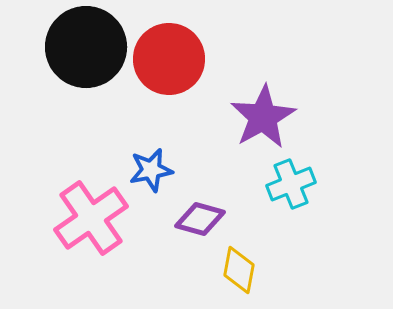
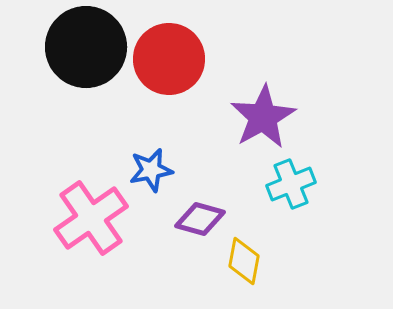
yellow diamond: moved 5 px right, 9 px up
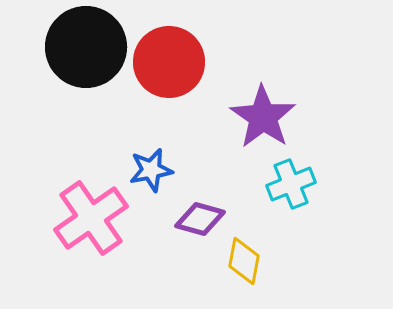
red circle: moved 3 px down
purple star: rotated 8 degrees counterclockwise
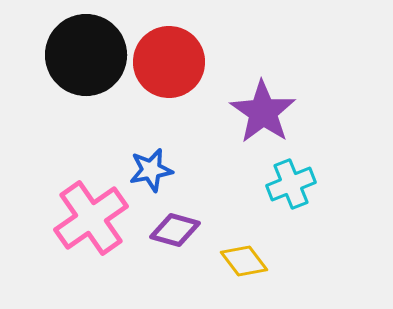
black circle: moved 8 px down
purple star: moved 5 px up
purple diamond: moved 25 px left, 11 px down
yellow diamond: rotated 48 degrees counterclockwise
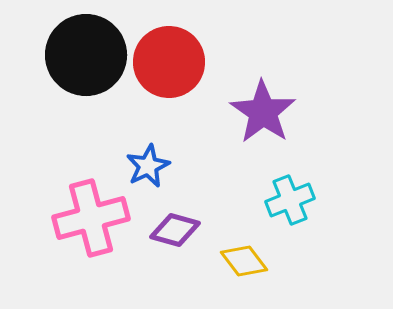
blue star: moved 3 px left, 4 px up; rotated 15 degrees counterclockwise
cyan cross: moved 1 px left, 16 px down
pink cross: rotated 20 degrees clockwise
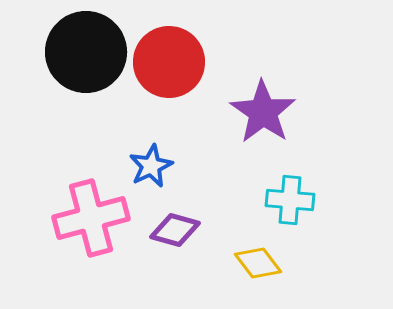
black circle: moved 3 px up
blue star: moved 3 px right
cyan cross: rotated 27 degrees clockwise
yellow diamond: moved 14 px right, 2 px down
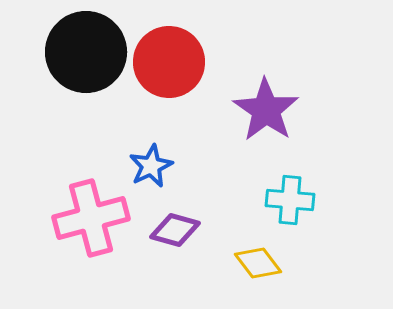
purple star: moved 3 px right, 2 px up
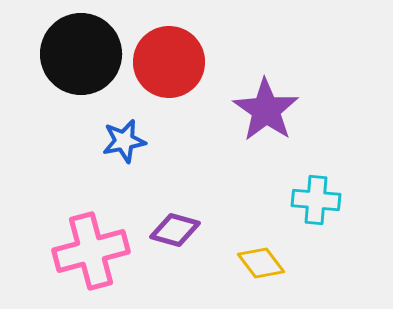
black circle: moved 5 px left, 2 px down
blue star: moved 27 px left, 25 px up; rotated 15 degrees clockwise
cyan cross: moved 26 px right
pink cross: moved 33 px down
yellow diamond: moved 3 px right
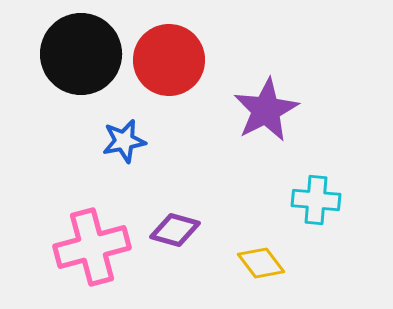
red circle: moved 2 px up
purple star: rotated 10 degrees clockwise
pink cross: moved 1 px right, 4 px up
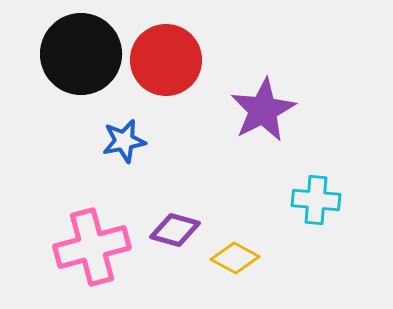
red circle: moved 3 px left
purple star: moved 3 px left
yellow diamond: moved 26 px left, 5 px up; rotated 24 degrees counterclockwise
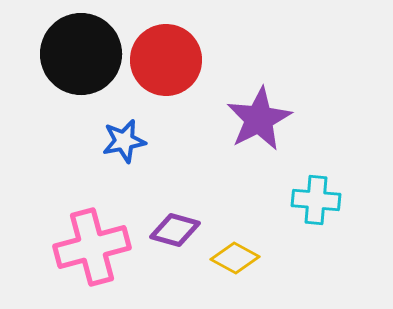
purple star: moved 4 px left, 9 px down
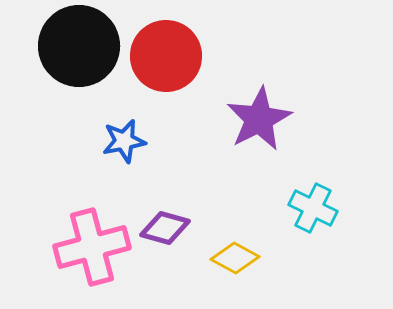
black circle: moved 2 px left, 8 px up
red circle: moved 4 px up
cyan cross: moved 3 px left, 8 px down; rotated 21 degrees clockwise
purple diamond: moved 10 px left, 2 px up
